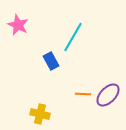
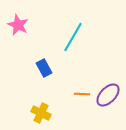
blue rectangle: moved 7 px left, 7 px down
orange line: moved 1 px left
yellow cross: moved 1 px right, 1 px up; rotated 12 degrees clockwise
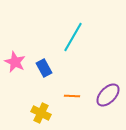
pink star: moved 3 px left, 37 px down
orange line: moved 10 px left, 2 px down
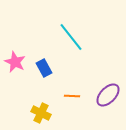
cyan line: moved 2 px left; rotated 68 degrees counterclockwise
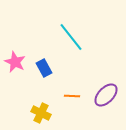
purple ellipse: moved 2 px left
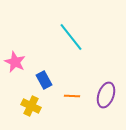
blue rectangle: moved 12 px down
purple ellipse: rotated 25 degrees counterclockwise
yellow cross: moved 10 px left, 7 px up
